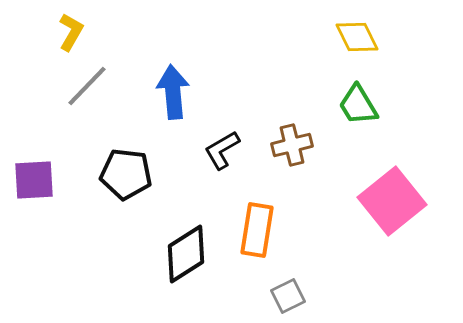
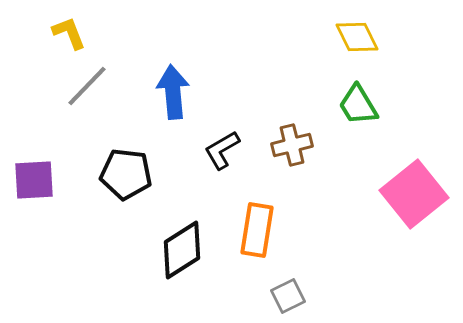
yellow L-shape: moved 2 px left, 1 px down; rotated 51 degrees counterclockwise
pink square: moved 22 px right, 7 px up
black diamond: moved 4 px left, 4 px up
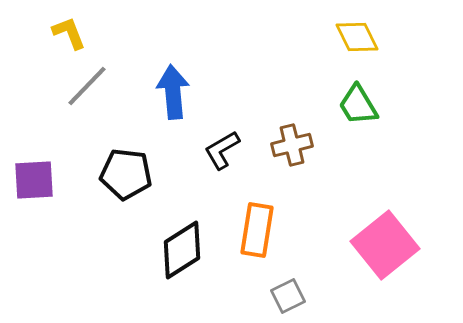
pink square: moved 29 px left, 51 px down
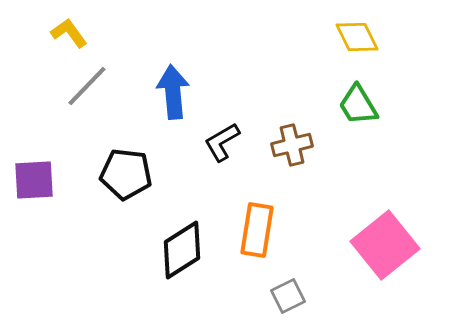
yellow L-shape: rotated 15 degrees counterclockwise
black L-shape: moved 8 px up
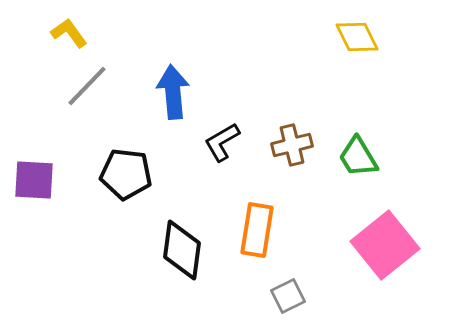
green trapezoid: moved 52 px down
purple square: rotated 6 degrees clockwise
black diamond: rotated 50 degrees counterclockwise
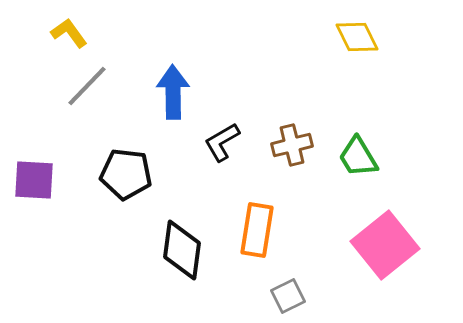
blue arrow: rotated 4 degrees clockwise
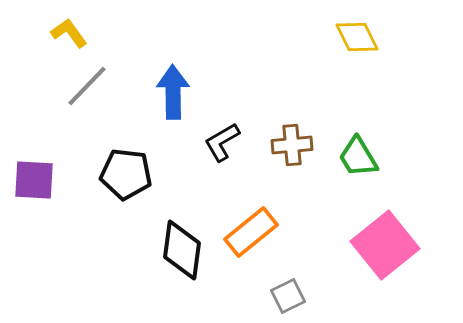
brown cross: rotated 9 degrees clockwise
orange rectangle: moved 6 px left, 2 px down; rotated 42 degrees clockwise
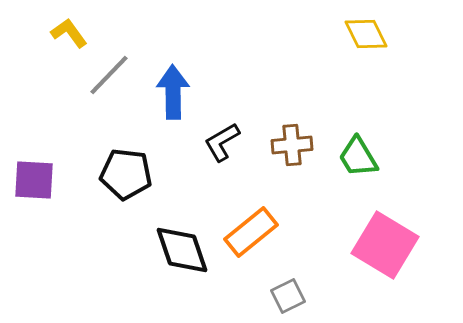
yellow diamond: moved 9 px right, 3 px up
gray line: moved 22 px right, 11 px up
pink square: rotated 20 degrees counterclockwise
black diamond: rotated 26 degrees counterclockwise
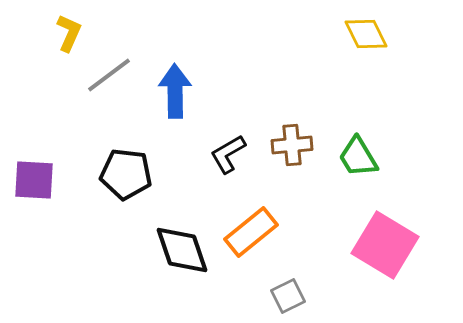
yellow L-shape: rotated 60 degrees clockwise
gray line: rotated 9 degrees clockwise
blue arrow: moved 2 px right, 1 px up
black L-shape: moved 6 px right, 12 px down
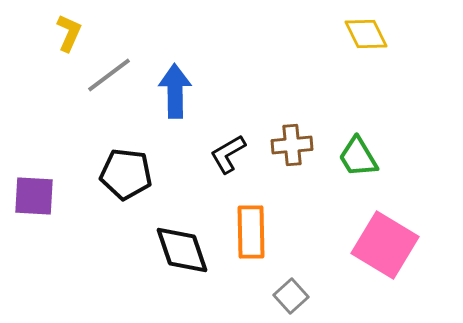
purple square: moved 16 px down
orange rectangle: rotated 52 degrees counterclockwise
gray square: moved 3 px right; rotated 16 degrees counterclockwise
